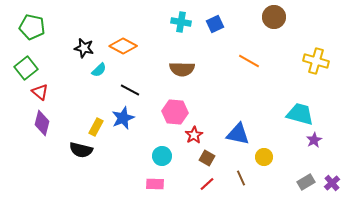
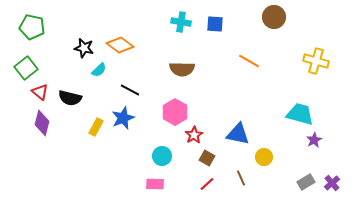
blue square: rotated 30 degrees clockwise
orange diamond: moved 3 px left, 1 px up; rotated 8 degrees clockwise
pink hexagon: rotated 25 degrees clockwise
black semicircle: moved 11 px left, 52 px up
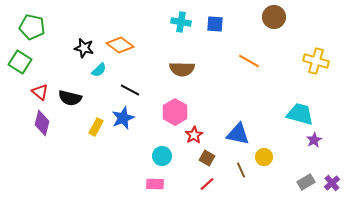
green square: moved 6 px left, 6 px up; rotated 20 degrees counterclockwise
brown line: moved 8 px up
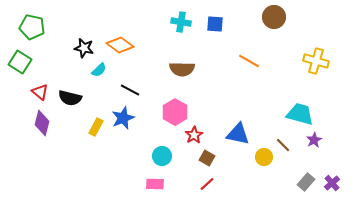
brown line: moved 42 px right, 25 px up; rotated 21 degrees counterclockwise
gray rectangle: rotated 18 degrees counterclockwise
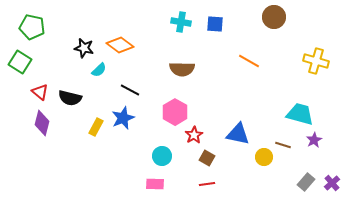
brown line: rotated 28 degrees counterclockwise
red line: rotated 35 degrees clockwise
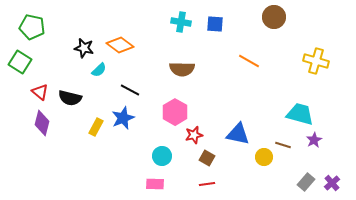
red star: rotated 18 degrees clockwise
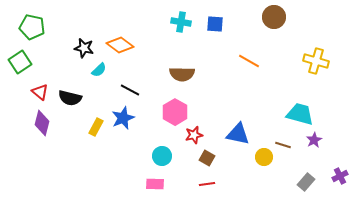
green square: rotated 25 degrees clockwise
brown semicircle: moved 5 px down
purple cross: moved 8 px right, 7 px up; rotated 14 degrees clockwise
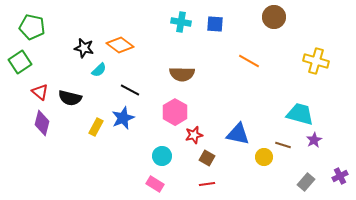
pink rectangle: rotated 30 degrees clockwise
